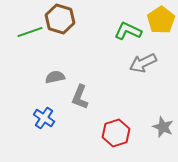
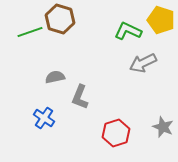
yellow pentagon: rotated 20 degrees counterclockwise
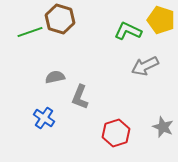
gray arrow: moved 2 px right, 3 px down
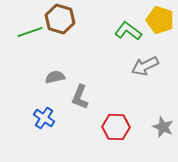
yellow pentagon: moved 1 px left
green L-shape: rotated 12 degrees clockwise
red hexagon: moved 6 px up; rotated 20 degrees clockwise
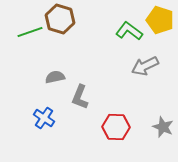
green L-shape: moved 1 px right
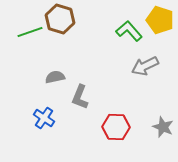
green L-shape: rotated 12 degrees clockwise
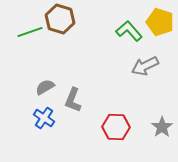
yellow pentagon: moved 2 px down
gray semicircle: moved 10 px left, 10 px down; rotated 18 degrees counterclockwise
gray L-shape: moved 7 px left, 3 px down
gray star: moved 1 px left; rotated 15 degrees clockwise
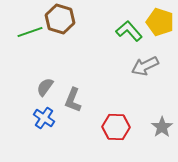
gray semicircle: rotated 24 degrees counterclockwise
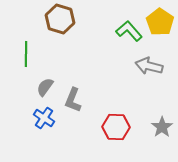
yellow pentagon: rotated 16 degrees clockwise
green line: moved 4 px left, 22 px down; rotated 70 degrees counterclockwise
gray arrow: moved 4 px right; rotated 40 degrees clockwise
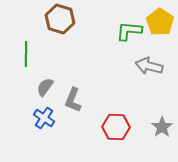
green L-shape: rotated 44 degrees counterclockwise
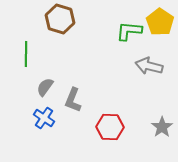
red hexagon: moved 6 px left
